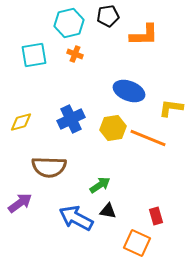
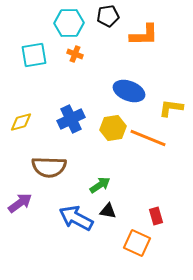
cyan hexagon: rotated 12 degrees clockwise
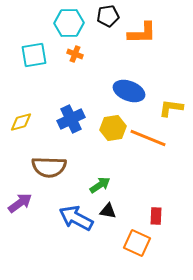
orange L-shape: moved 2 px left, 2 px up
red rectangle: rotated 18 degrees clockwise
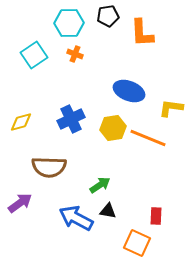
orange L-shape: rotated 88 degrees clockwise
cyan square: rotated 24 degrees counterclockwise
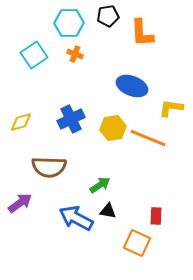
blue ellipse: moved 3 px right, 5 px up
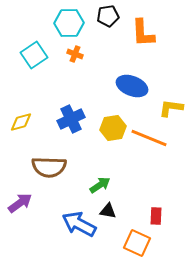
orange L-shape: moved 1 px right
orange line: moved 1 px right
blue arrow: moved 3 px right, 6 px down
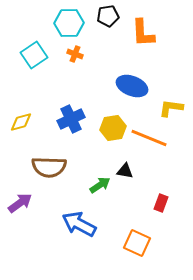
black triangle: moved 17 px right, 40 px up
red rectangle: moved 5 px right, 13 px up; rotated 18 degrees clockwise
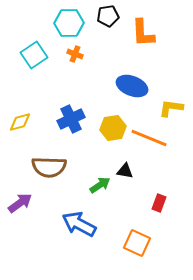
yellow diamond: moved 1 px left
red rectangle: moved 2 px left
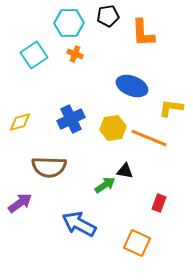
green arrow: moved 5 px right
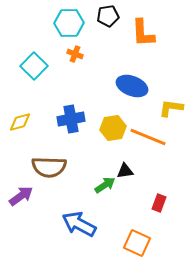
cyan square: moved 11 px down; rotated 12 degrees counterclockwise
blue cross: rotated 16 degrees clockwise
orange line: moved 1 px left, 1 px up
black triangle: rotated 18 degrees counterclockwise
purple arrow: moved 1 px right, 7 px up
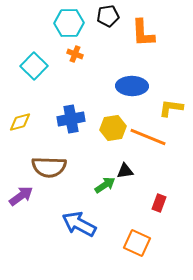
blue ellipse: rotated 20 degrees counterclockwise
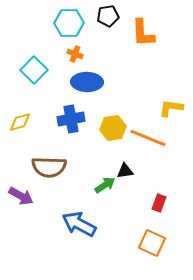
cyan square: moved 4 px down
blue ellipse: moved 45 px left, 4 px up
orange line: moved 1 px down
purple arrow: rotated 65 degrees clockwise
orange square: moved 15 px right
